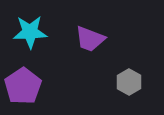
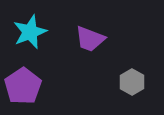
cyan star: rotated 20 degrees counterclockwise
gray hexagon: moved 3 px right
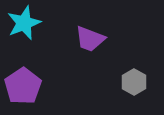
cyan star: moved 6 px left, 9 px up
gray hexagon: moved 2 px right
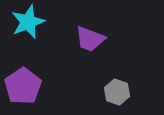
cyan star: moved 4 px right, 1 px up
gray hexagon: moved 17 px left, 10 px down; rotated 10 degrees counterclockwise
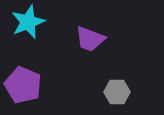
purple pentagon: moved 1 px up; rotated 15 degrees counterclockwise
gray hexagon: rotated 20 degrees counterclockwise
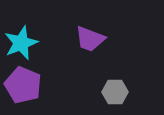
cyan star: moved 7 px left, 21 px down
gray hexagon: moved 2 px left
